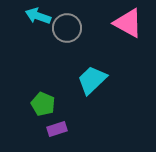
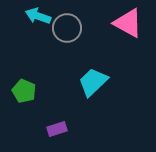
cyan trapezoid: moved 1 px right, 2 px down
green pentagon: moved 19 px left, 13 px up
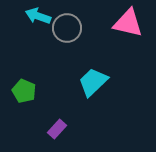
pink triangle: rotated 16 degrees counterclockwise
purple rectangle: rotated 30 degrees counterclockwise
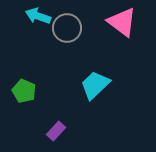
pink triangle: moved 6 px left, 1 px up; rotated 24 degrees clockwise
cyan trapezoid: moved 2 px right, 3 px down
purple rectangle: moved 1 px left, 2 px down
